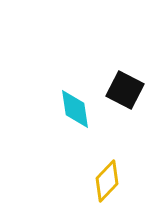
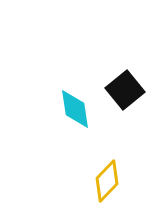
black square: rotated 24 degrees clockwise
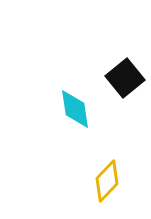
black square: moved 12 px up
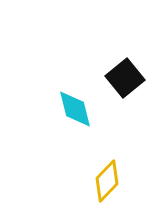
cyan diamond: rotated 6 degrees counterclockwise
